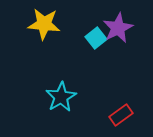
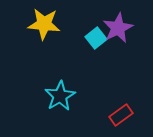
cyan star: moved 1 px left, 1 px up
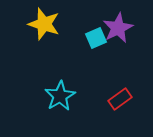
yellow star: rotated 12 degrees clockwise
cyan square: rotated 15 degrees clockwise
red rectangle: moved 1 px left, 16 px up
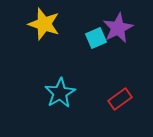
cyan star: moved 3 px up
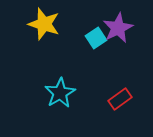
cyan square: rotated 10 degrees counterclockwise
